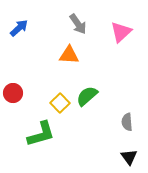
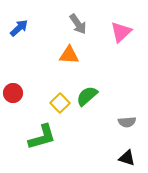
gray semicircle: rotated 90 degrees counterclockwise
green L-shape: moved 1 px right, 3 px down
black triangle: moved 2 px left, 1 px down; rotated 36 degrees counterclockwise
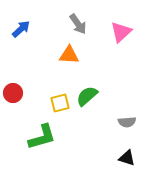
blue arrow: moved 2 px right, 1 px down
yellow square: rotated 30 degrees clockwise
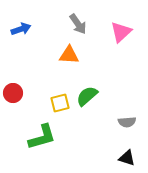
blue arrow: rotated 24 degrees clockwise
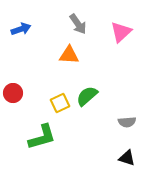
yellow square: rotated 12 degrees counterclockwise
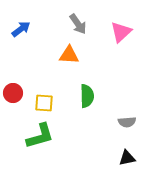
blue arrow: rotated 18 degrees counterclockwise
green semicircle: rotated 130 degrees clockwise
yellow square: moved 16 px left; rotated 30 degrees clockwise
green L-shape: moved 2 px left, 1 px up
black triangle: rotated 30 degrees counterclockwise
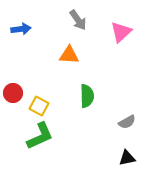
gray arrow: moved 4 px up
blue arrow: rotated 30 degrees clockwise
yellow square: moved 5 px left, 3 px down; rotated 24 degrees clockwise
gray semicircle: rotated 24 degrees counterclockwise
green L-shape: rotated 8 degrees counterclockwise
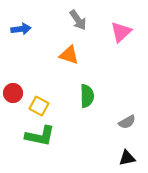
orange triangle: rotated 15 degrees clockwise
green L-shape: rotated 36 degrees clockwise
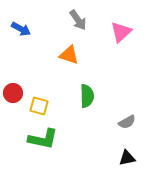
blue arrow: rotated 36 degrees clockwise
yellow square: rotated 12 degrees counterclockwise
green L-shape: moved 3 px right, 3 px down
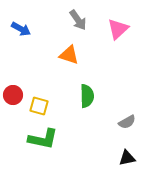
pink triangle: moved 3 px left, 3 px up
red circle: moved 2 px down
